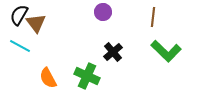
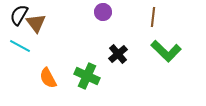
black cross: moved 5 px right, 2 px down
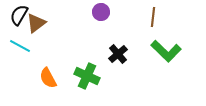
purple circle: moved 2 px left
brown triangle: rotated 30 degrees clockwise
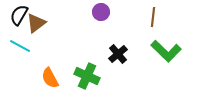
orange semicircle: moved 2 px right
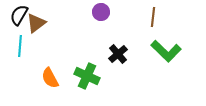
cyan line: rotated 65 degrees clockwise
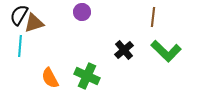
purple circle: moved 19 px left
brown triangle: moved 2 px left; rotated 20 degrees clockwise
black cross: moved 6 px right, 4 px up
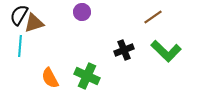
brown line: rotated 48 degrees clockwise
black cross: rotated 18 degrees clockwise
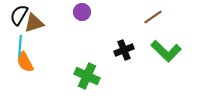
orange semicircle: moved 25 px left, 16 px up
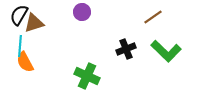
black cross: moved 2 px right, 1 px up
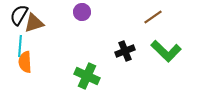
black cross: moved 1 px left, 2 px down
orange semicircle: rotated 25 degrees clockwise
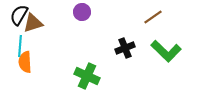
brown triangle: moved 1 px left
black cross: moved 3 px up
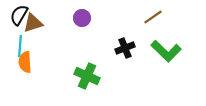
purple circle: moved 6 px down
